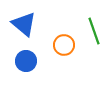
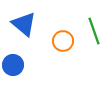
orange circle: moved 1 px left, 4 px up
blue circle: moved 13 px left, 4 px down
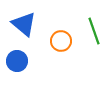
orange circle: moved 2 px left
blue circle: moved 4 px right, 4 px up
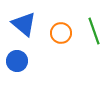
orange circle: moved 8 px up
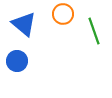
orange circle: moved 2 px right, 19 px up
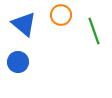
orange circle: moved 2 px left, 1 px down
blue circle: moved 1 px right, 1 px down
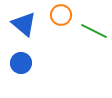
green line: rotated 44 degrees counterclockwise
blue circle: moved 3 px right, 1 px down
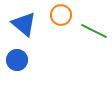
blue circle: moved 4 px left, 3 px up
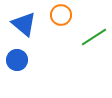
green line: moved 6 px down; rotated 60 degrees counterclockwise
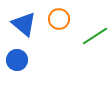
orange circle: moved 2 px left, 4 px down
green line: moved 1 px right, 1 px up
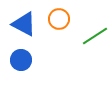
blue triangle: rotated 12 degrees counterclockwise
blue circle: moved 4 px right
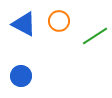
orange circle: moved 2 px down
blue circle: moved 16 px down
